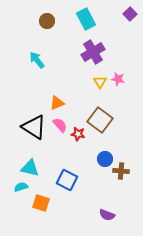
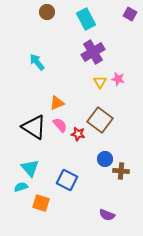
purple square: rotated 16 degrees counterclockwise
brown circle: moved 9 px up
cyan arrow: moved 2 px down
cyan triangle: rotated 36 degrees clockwise
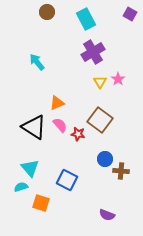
pink star: rotated 24 degrees clockwise
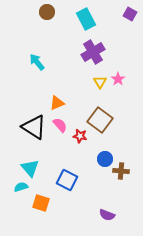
red star: moved 2 px right, 2 px down
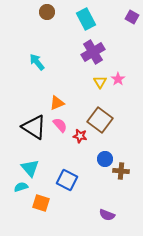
purple square: moved 2 px right, 3 px down
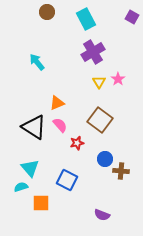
yellow triangle: moved 1 px left
red star: moved 3 px left, 7 px down; rotated 24 degrees counterclockwise
orange square: rotated 18 degrees counterclockwise
purple semicircle: moved 5 px left
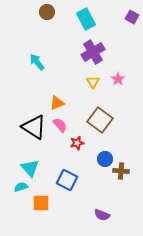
yellow triangle: moved 6 px left
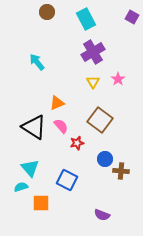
pink semicircle: moved 1 px right, 1 px down
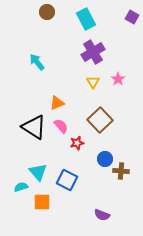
brown square: rotated 10 degrees clockwise
cyan triangle: moved 8 px right, 4 px down
orange square: moved 1 px right, 1 px up
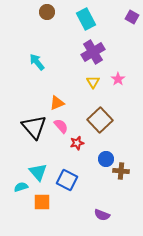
black triangle: rotated 16 degrees clockwise
blue circle: moved 1 px right
